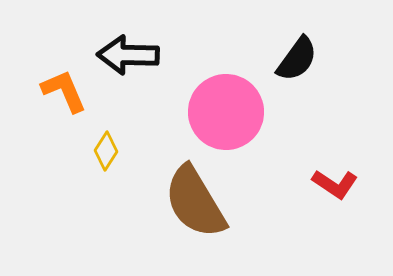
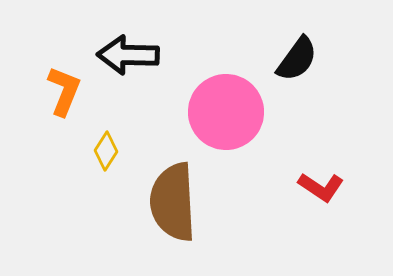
orange L-shape: rotated 45 degrees clockwise
red L-shape: moved 14 px left, 3 px down
brown semicircle: moved 22 px left; rotated 28 degrees clockwise
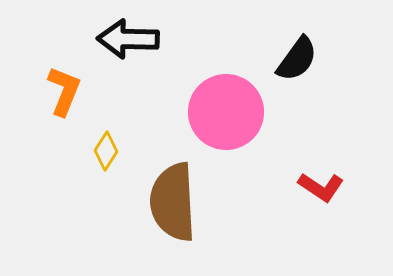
black arrow: moved 16 px up
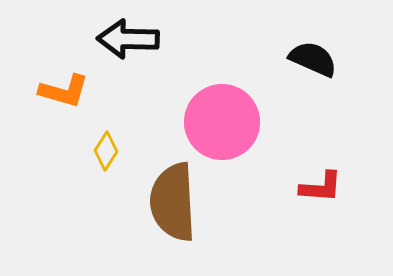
black semicircle: moved 16 px right; rotated 102 degrees counterclockwise
orange L-shape: rotated 84 degrees clockwise
pink circle: moved 4 px left, 10 px down
red L-shape: rotated 30 degrees counterclockwise
